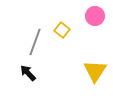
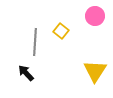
yellow square: moved 1 px left, 1 px down
gray line: rotated 16 degrees counterclockwise
black arrow: moved 2 px left
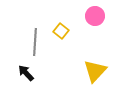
yellow triangle: rotated 10 degrees clockwise
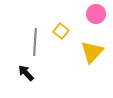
pink circle: moved 1 px right, 2 px up
yellow triangle: moved 3 px left, 19 px up
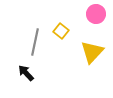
gray line: rotated 8 degrees clockwise
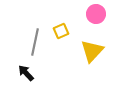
yellow square: rotated 28 degrees clockwise
yellow triangle: moved 1 px up
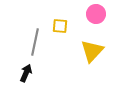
yellow square: moved 1 px left, 5 px up; rotated 28 degrees clockwise
black arrow: rotated 66 degrees clockwise
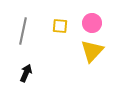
pink circle: moved 4 px left, 9 px down
gray line: moved 12 px left, 11 px up
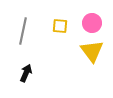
yellow triangle: rotated 20 degrees counterclockwise
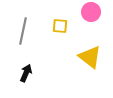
pink circle: moved 1 px left, 11 px up
yellow triangle: moved 2 px left, 6 px down; rotated 15 degrees counterclockwise
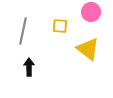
yellow triangle: moved 2 px left, 8 px up
black arrow: moved 3 px right, 6 px up; rotated 24 degrees counterclockwise
